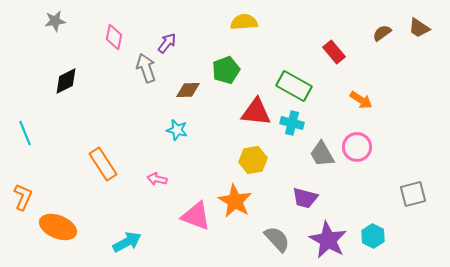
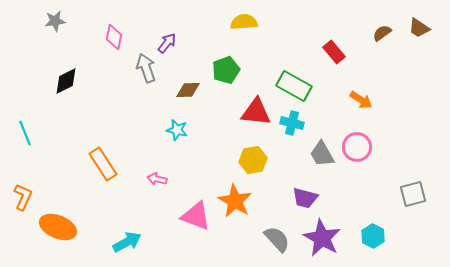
purple star: moved 6 px left, 2 px up
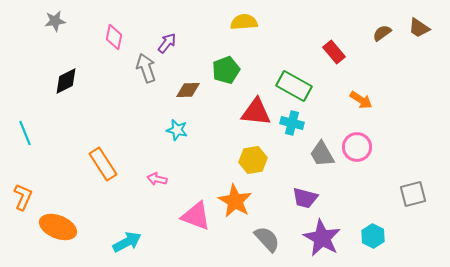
gray semicircle: moved 10 px left
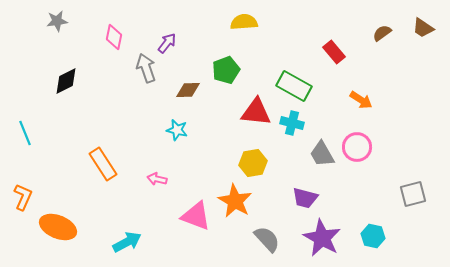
gray star: moved 2 px right
brown trapezoid: moved 4 px right
yellow hexagon: moved 3 px down
cyan hexagon: rotated 15 degrees counterclockwise
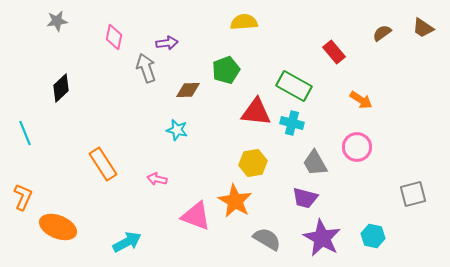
purple arrow: rotated 45 degrees clockwise
black diamond: moved 5 px left, 7 px down; rotated 16 degrees counterclockwise
gray trapezoid: moved 7 px left, 9 px down
gray semicircle: rotated 16 degrees counterclockwise
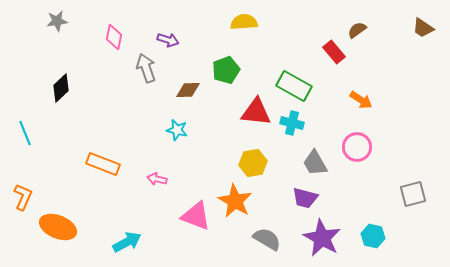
brown semicircle: moved 25 px left, 3 px up
purple arrow: moved 1 px right, 3 px up; rotated 25 degrees clockwise
orange rectangle: rotated 36 degrees counterclockwise
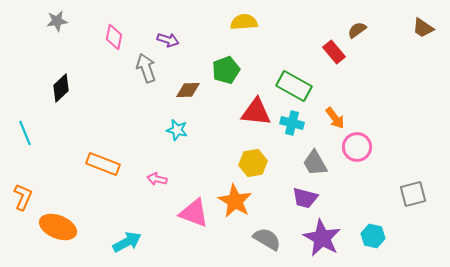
orange arrow: moved 26 px left, 18 px down; rotated 20 degrees clockwise
pink triangle: moved 2 px left, 3 px up
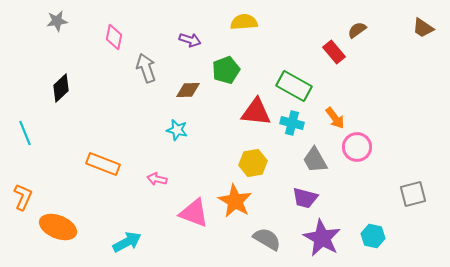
purple arrow: moved 22 px right
gray trapezoid: moved 3 px up
